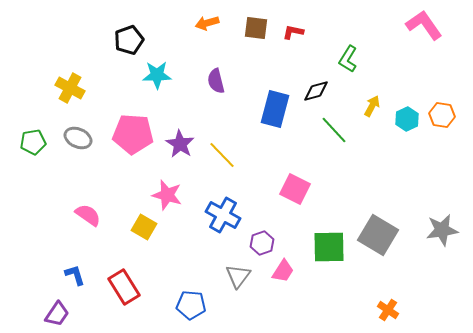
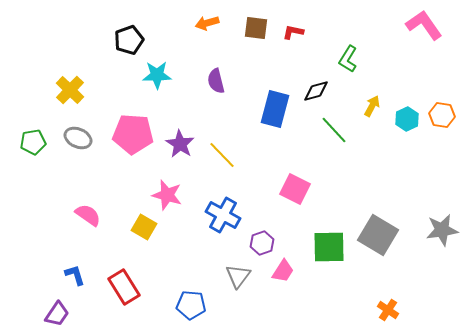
yellow cross: moved 2 px down; rotated 16 degrees clockwise
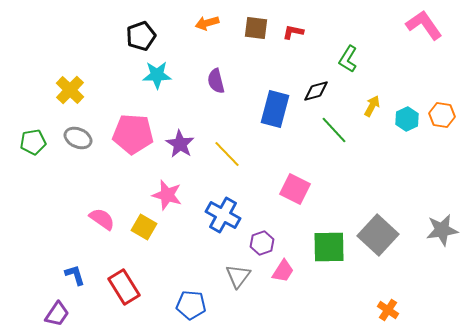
black pentagon: moved 12 px right, 4 px up
yellow line: moved 5 px right, 1 px up
pink semicircle: moved 14 px right, 4 px down
gray square: rotated 12 degrees clockwise
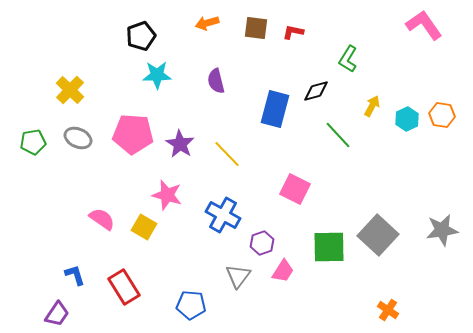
green line: moved 4 px right, 5 px down
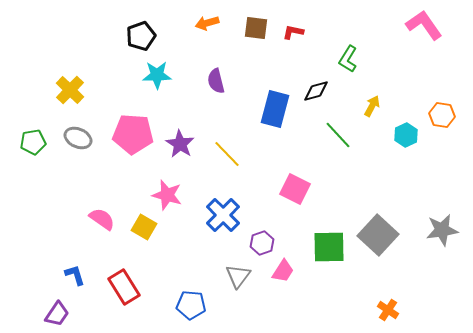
cyan hexagon: moved 1 px left, 16 px down
blue cross: rotated 16 degrees clockwise
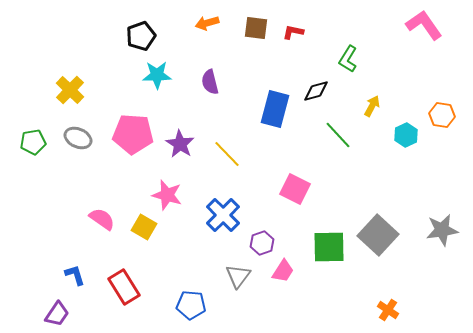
purple semicircle: moved 6 px left, 1 px down
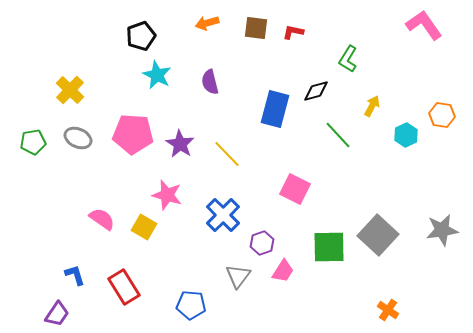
cyan star: rotated 28 degrees clockwise
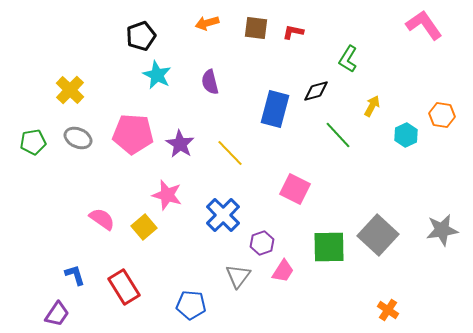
yellow line: moved 3 px right, 1 px up
yellow square: rotated 20 degrees clockwise
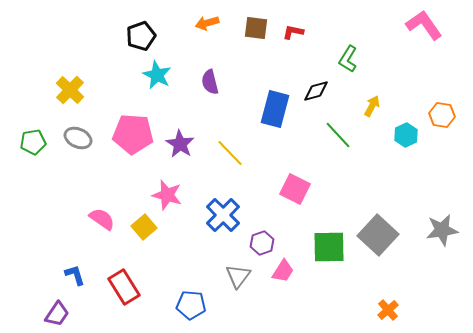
orange cross: rotated 15 degrees clockwise
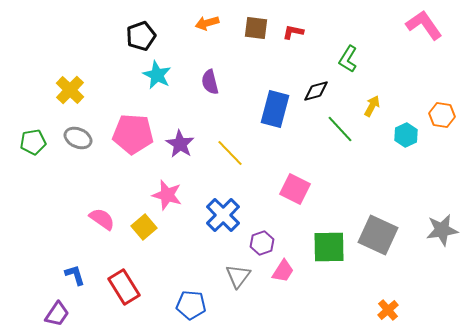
green line: moved 2 px right, 6 px up
gray square: rotated 18 degrees counterclockwise
